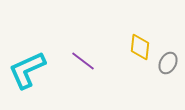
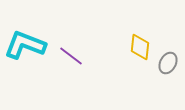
purple line: moved 12 px left, 5 px up
cyan L-shape: moved 2 px left, 25 px up; rotated 45 degrees clockwise
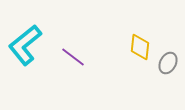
cyan L-shape: rotated 60 degrees counterclockwise
purple line: moved 2 px right, 1 px down
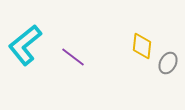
yellow diamond: moved 2 px right, 1 px up
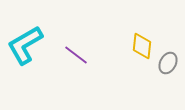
cyan L-shape: rotated 9 degrees clockwise
purple line: moved 3 px right, 2 px up
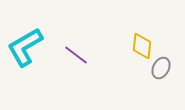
cyan L-shape: moved 2 px down
gray ellipse: moved 7 px left, 5 px down
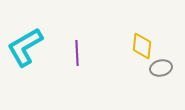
purple line: moved 1 px right, 2 px up; rotated 50 degrees clockwise
gray ellipse: rotated 50 degrees clockwise
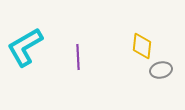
purple line: moved 1 px right, 4 px down
gray ellipse: moved 2 px down
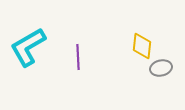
cyan L-shape: moved 3 px right
gray ellipse: moved 2 px up
